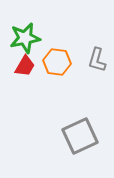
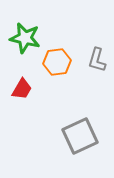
green star: rotated 24 degrees clockwise
orange hexagon: rotated 16 degrees counterclockwise
red trapezoid: moved 3 px left, 23 px down
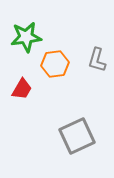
green star: moved 1 px right, 1 px up; rotated 20 degrees counterclockwise
orange hexagon: moved 2 px left, 2 px down
gray square: moved 3 px left
